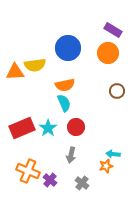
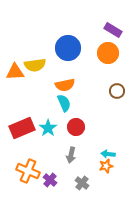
cyan arrow: moved 5 px left
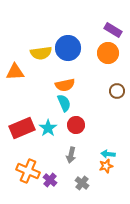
yellow semicircle: moved 6 px right, 12 px up
red circle: moved 2 px up
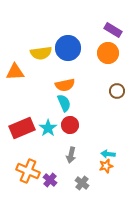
red circle: moved 6 px left
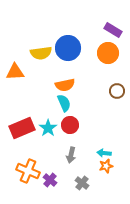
cyan arrow: moved 4 px left, 1 px up
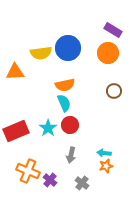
brown circle: moved 3 px left
red rectangle: moved 6 px left, 3 px down
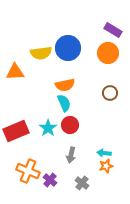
brown circle: moved 4 px left, 2 px down
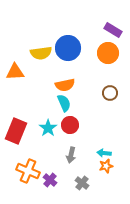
red rectangle: rotated 45 degrees counterclockwise
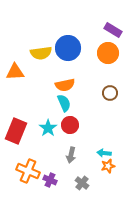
orange star: moved 2 px right
purple cross: rotated 16 degrees counterclockwise
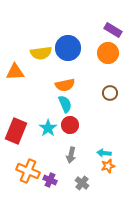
cyan semicircle: moved 1 px right, 1 px down
